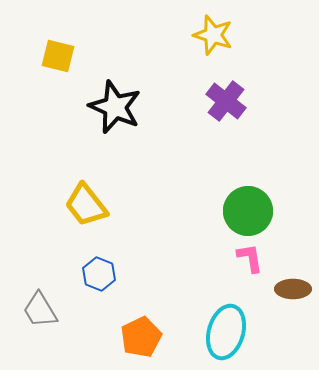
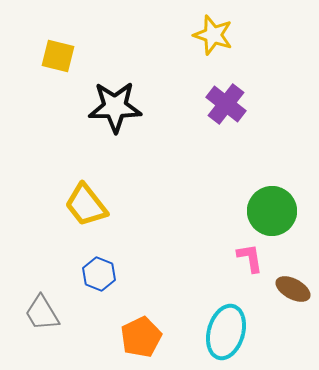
purple cross: moved 3 px down
black star: rotated 24 degrees counterclockwise
green circle: moved 24 px right
brown ellipse: rotated 28 degrees clockwise
gray trapezoid: moved 2 px right, 3 px down
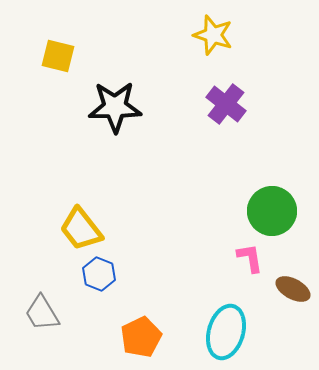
yellow trapezoid: moved 5 px left, 24 px down
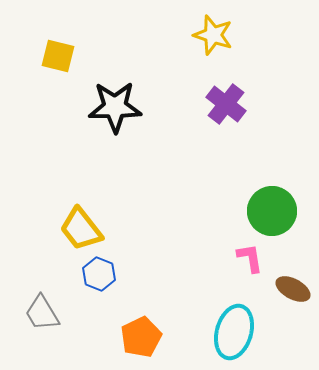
cyan ellipse: moved 8 px right
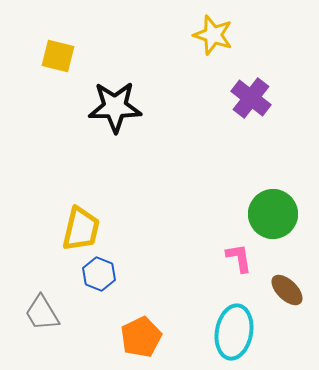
purple cross: moved 25 px right, 6 px up
green circle: moved 1 px right, 3 px down
yellow trapezoid: rotated 129 degrees counterclockwise
pink L-shape: moved 11 px left
brown ellipse: moved 6 px left, 1 px down; rotated 16 degrees clockwise
cyan ellipse: rotated 6 degrees counterclockwise
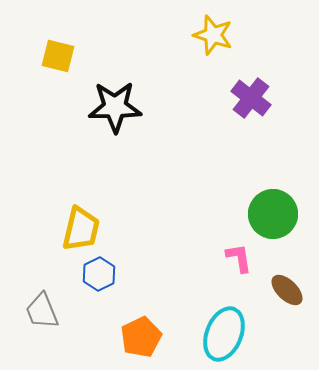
blue hexagon: rotated 12 degrees clockwise
gray trapezoid: moved 2 px up; rotated 9 degrees clockwise
cyan ellipse: moved 10 px left, 2 px down; rotated 12 degrees clockwise
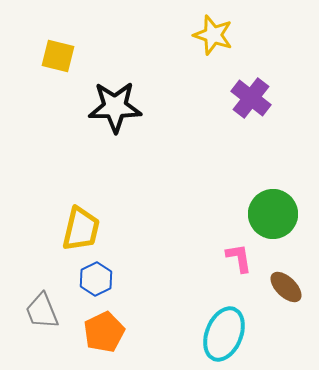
blue hexagon: moved 3 px left, 5 px down
brown ellipse: moved 1 px left, 3 px up
orange pentagon: moved 37 px left, 5 px up
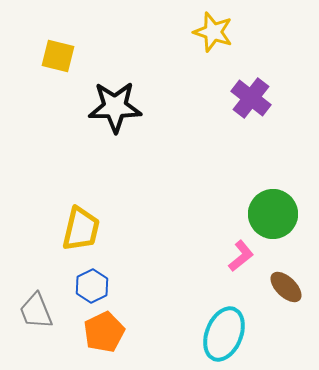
yellow star: moved 3 px up
pink L-shape: moved 2 px right, 2 px up; rotated 60 degrees clockwise
blue hexagon: moved 4 px left, 7 px down
gray trapezoid: moved 6 px left
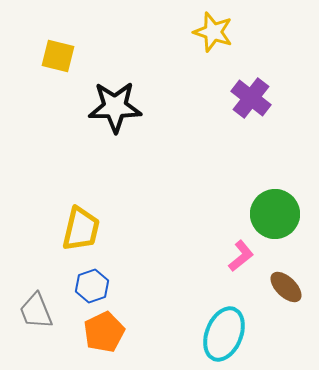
green circle: moved 2 px right
blue hexagon: rotated 8 degrees clockwise
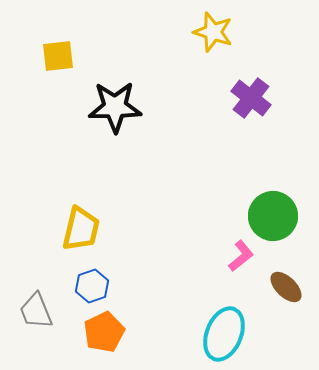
yellow square: rotated 20 degrees counterclockwise
green circle: moved 2 px left, 2 px down
